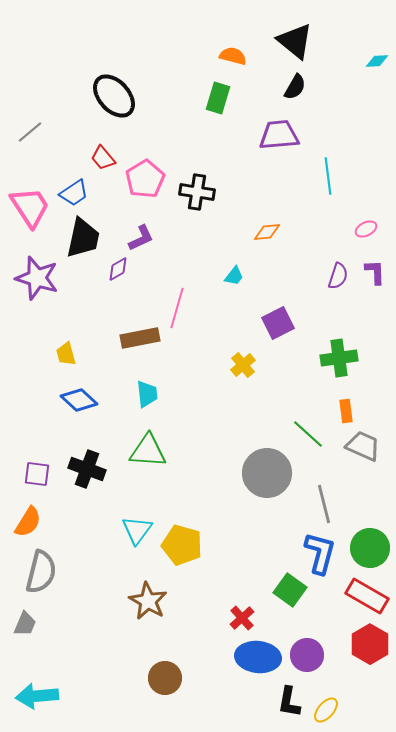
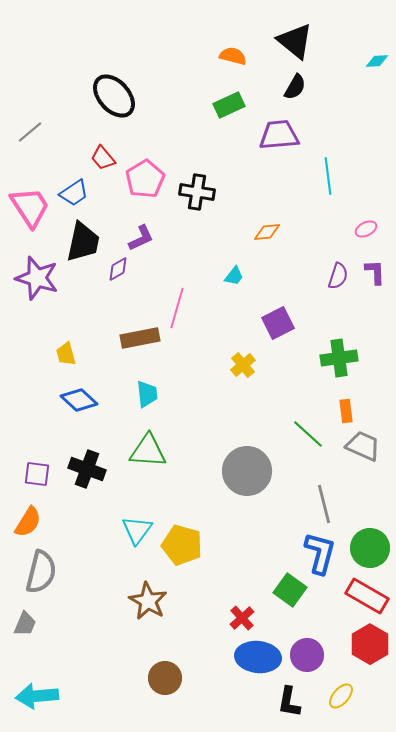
green rectangle at (218, 98): moved 11 px right, 7 px down; rotated 48 degrees clockwise
black trapezoid at (83, 238): moved 4 px down
gray circle at (267, 473): moved 20 px left, 2 px up
yellow ellipse at (326, 710): moved 15 px right, 14 px up
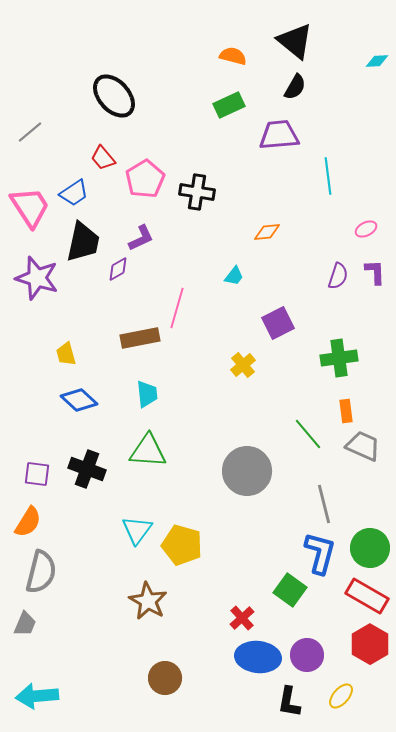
green line at (308, 434): rotated 8 degrees clockwise
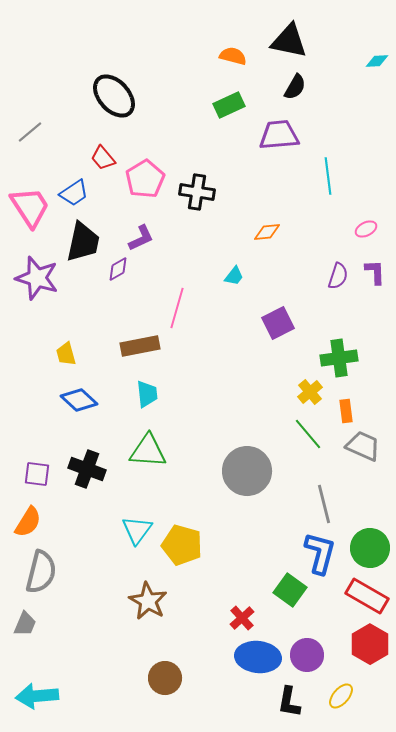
black triangle at (295, 41): moved 6 px left; rotated 27 degrees counterclockwise
brown rectangle at (140, 338): moved 8 px down
yellow cross at (243, 365): moved 67 px right, 27 px down
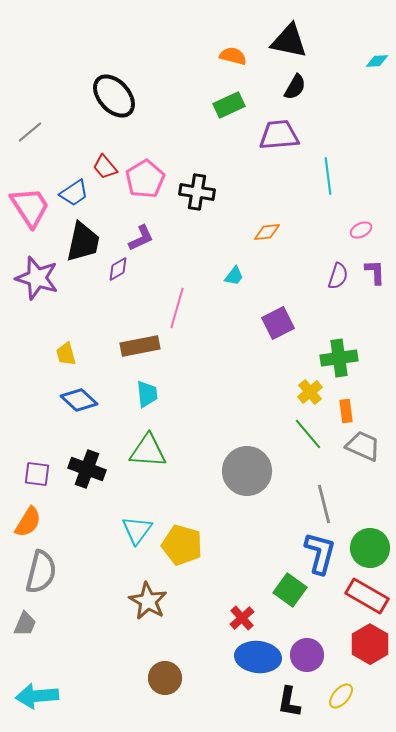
red trapezoid at (103, 158): moved 2 px right, 9 px down
pink ellipse at (366, 229): moved 5 px left, 1 px down
